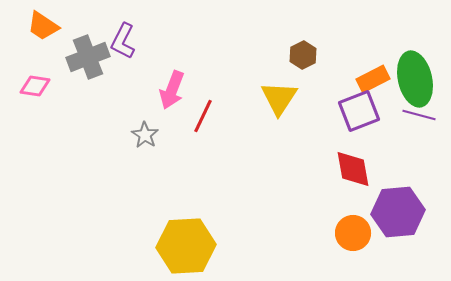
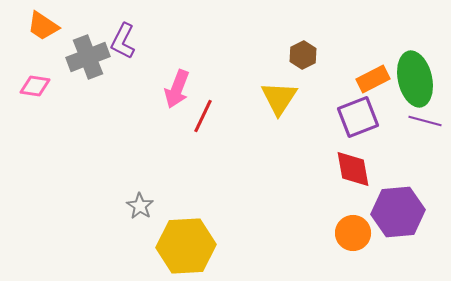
pink arrow: moved 5 px right, 1 px up
purple square: moved 1 px left, 6 px down
purple line: moved 6 px right, 6 px down
gray star: moved 5 px left, 71 px down
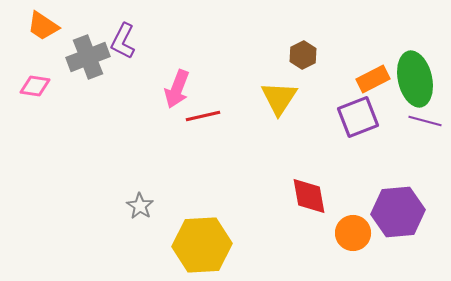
red line: rotated 52 degrees clockwise
red diamond: moved 44 px left, 27 px down
yellow hexagon: moved 16 px right, 1 px up
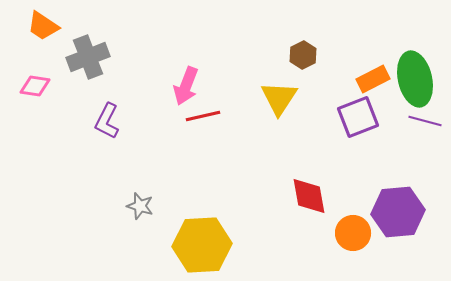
purple L-shape: moved 16 px left, 80 px down
pink arrow: moved 9 px right, 3 px up
gray star: rotated 16 degrees counterclockwise
